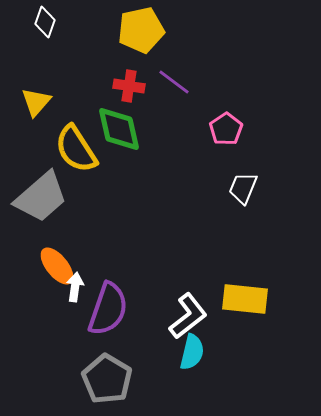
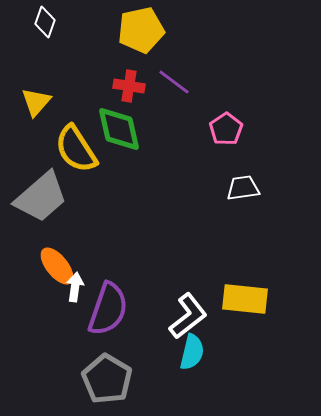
white trapezoid: rotated 60 degrees clockwise
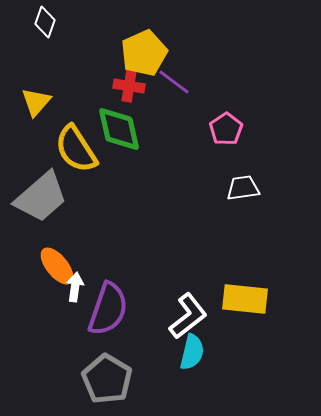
yellow pentagon: moved 3 px right, 23 px down; rotated 12 degrees counterclockwise
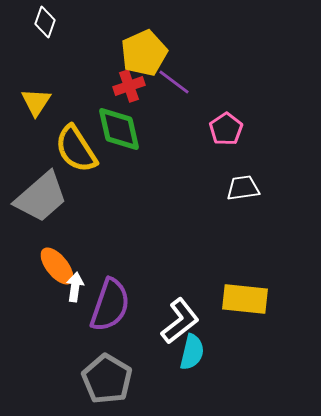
red cross: rotated 28 degrees counterclockwise
yellow triangle: rotated 8 degrees counterclockwise
purple semicircle: moved 2 px right, 4 px up
white L-shape: moved 8 px left, 5 px down
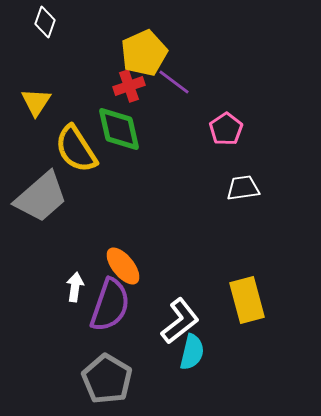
orange ellipse: moved 66 px right
yellow rectangle: moved 2 px right, 1 px down; rotated 69 degrees clockwise
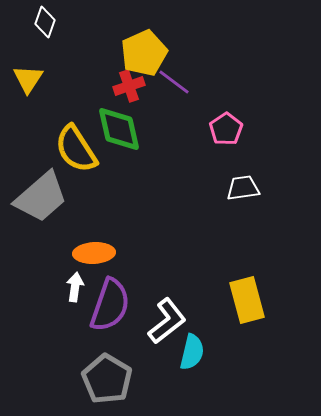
yellow triangle: moved 8 px left, 23 px up
orange ellipse: moved 29 px left, 13 px up; rotated 54 degrees counterclockwise
white L-shape: moved 13 px left
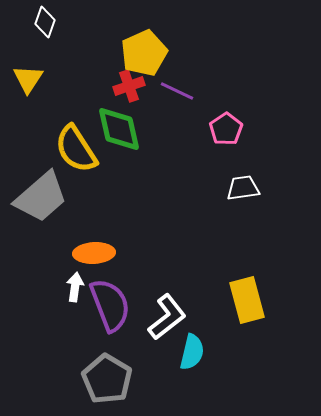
purple line: moved 3 px right, 9 px down; rotated 12 degrees counterclockwise
purple semicircle: rotated 40 degrees counterclockwise
white L-shape: moved 4 px up
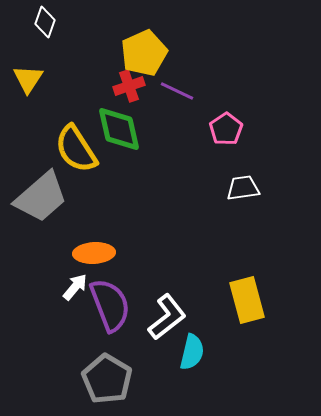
white arrow: rotated 32 degrees clockwise
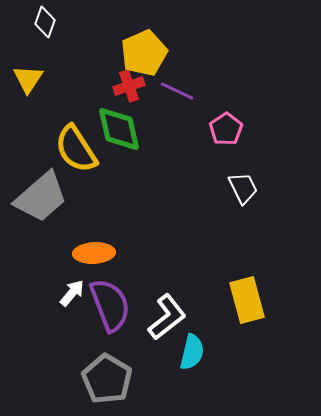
white trapezoid: rotated 72 degrees clockwise
white arrow: moved 3 px left, 6 px down
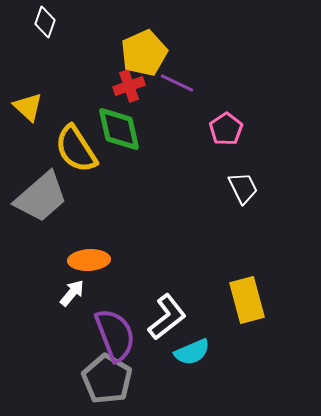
yellow triangle: moved 28 px down; rotated 20 degrees counterclockwise
purple line: moved 8 px up
orange ellipse: moved 5 px left, 7 px down
purple semicircle: moved 5 px right, 30 px down
cyan semicircle: rotated 54 degrees clockwise
